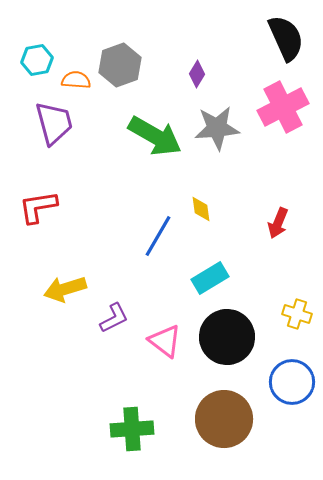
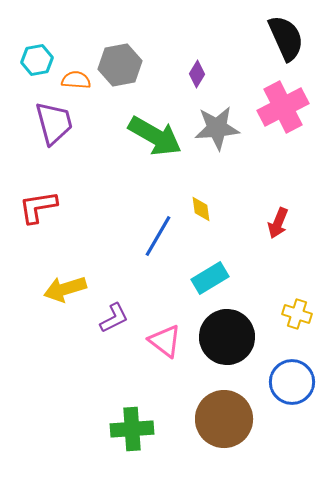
gray hexagon: rotated 9 degrees clockwise
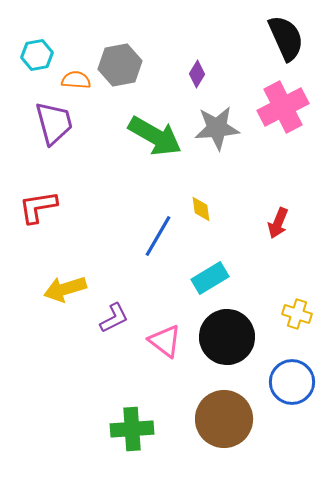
cyan hexagon: moved 5 px up
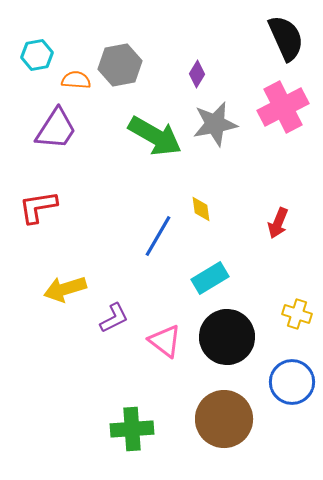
purple trapezoid: moved 2 px right, 6 px down; rotated 48 degrees clockwise
gray star: moved 2 px left, 4 px up; rotated 6 degrees counterclockwise
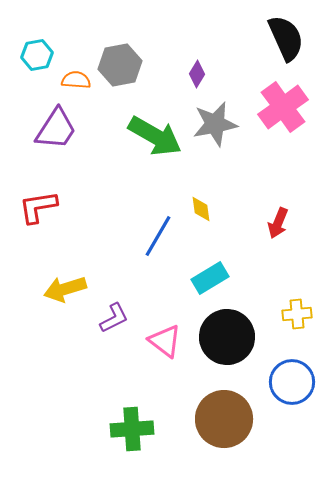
pink cross: rotated 9 degrees counterclockwise
yellow cross: rotated 24 degrees counterclockwise
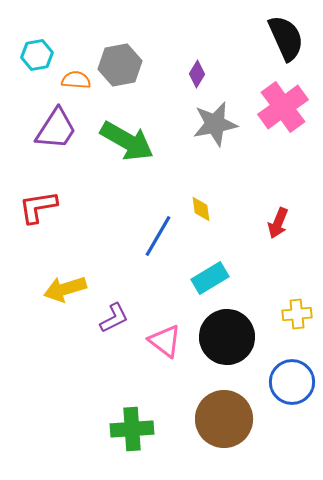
green arrow: moved 28 px left, 5 px down
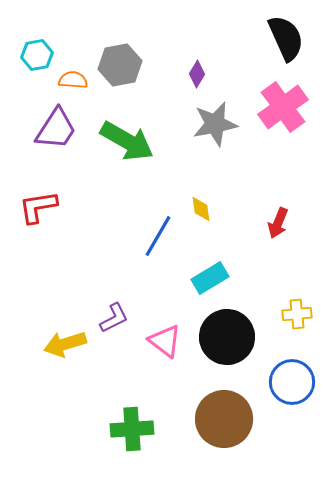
orange semicircle: moved 3 px left
yellow arrow: moved 55 px down
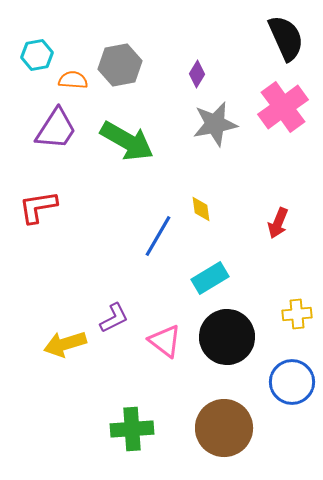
brown circle: moved 9 px down
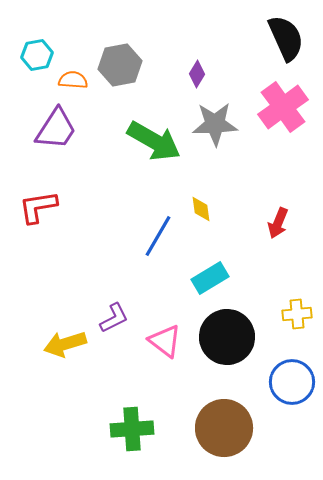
gray star: rotated 9 degrees clockwise
green arrow: moved 27 px right
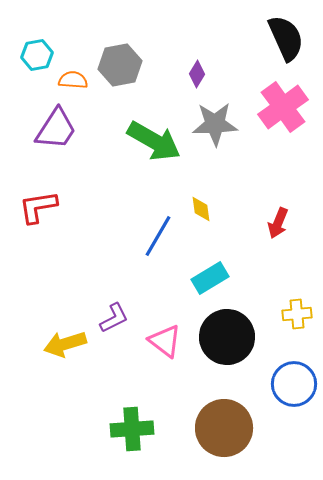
blue circle: moved 2 px right, 2 px down
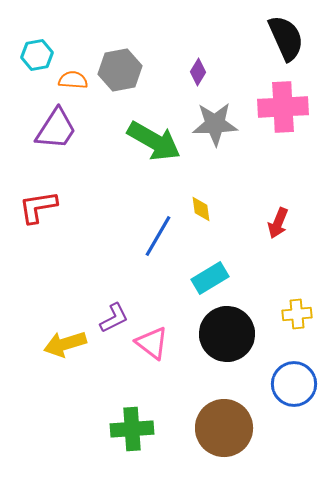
gray hexagon: moved 5 px down
purple diamond: moved 1 px right, 2 px up
pink cross: rotated 33 degrees clockwise
black circle: moved 3 px up
pink triangle: moved 13 px left, 2 px down
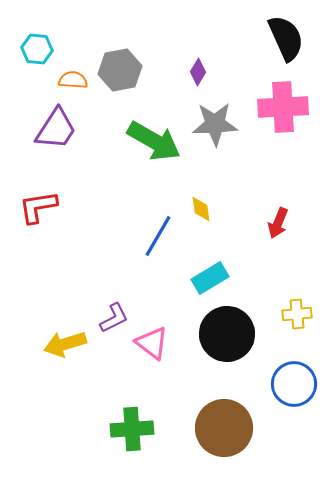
cyan hexagon: moved 6 px up; rotated 16 degrees clockwise
